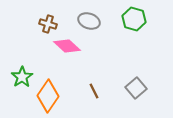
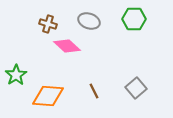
green hexagon: rotated 15 degrees counterclockwise
green star: moved 6 px left, 2 px up
orange diamond: rotated 60 degrees clockwise
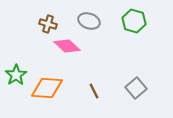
green hexagon: moved 2 px down; rotated 15 degrees clockwise
orange diamond: moved 1 px left, 8 px up
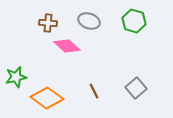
brown cross: moved 1 px up; rotated 12 degrees counterclockwise
green star: moved 2 px down; rotated 20 degrees clockwise
orange diamond: moved 10 px down; rotated 32 degrees clockwise
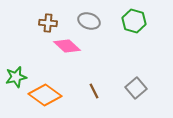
orange diamond: moved 2 px left, 3 px up
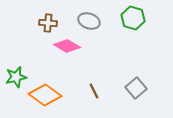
green hexagon: moved 1 px left, 3 px up
pink diamond: rotated 12 degrees counterclockwise
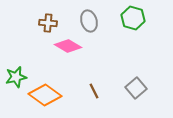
gray ellipse: rotated 55 degrees clockwise
pink diamond: moved 1 px right
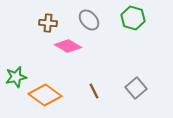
gray ellipse: moved 1 px up; rotated 25 degrees counterclockwise
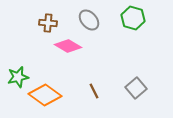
green star: moved 2 px right
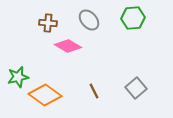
green hexagon: rotated 20 degrees counterclockwise
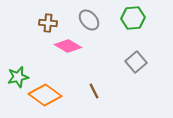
gray square: moved 26 px up
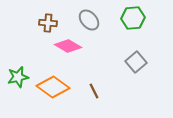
orange diamond: moved 8 px right, 8 px up
